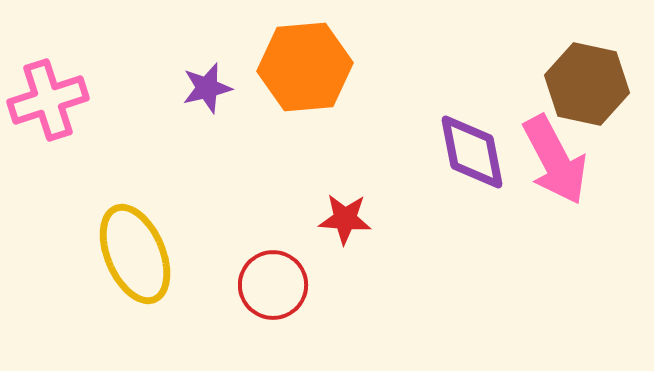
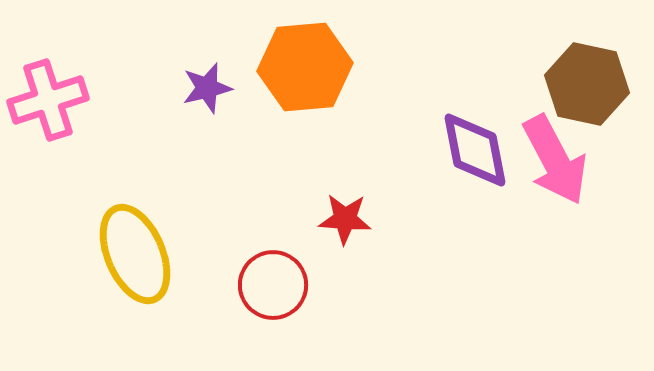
purple diamond: moved 3 px right, 2 px up
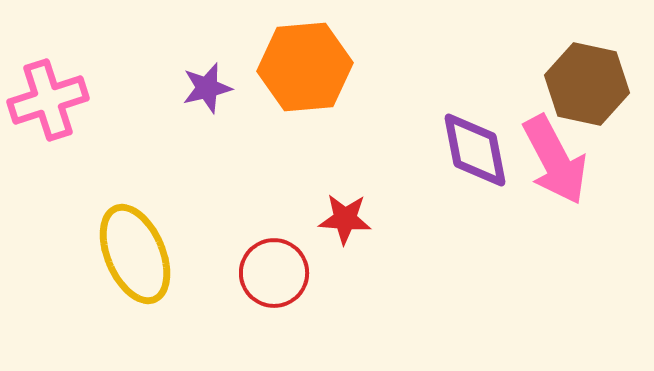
red circle: moved 1 px right, 12 px up
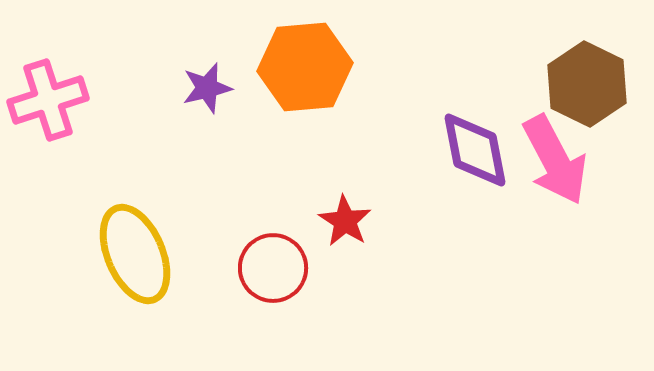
brown hexagon: rotated 14 degrees clockwise
red star: moved 2 px down; rotated 28 degrees clockwise
red circle: moved 1 px left, 5 px up
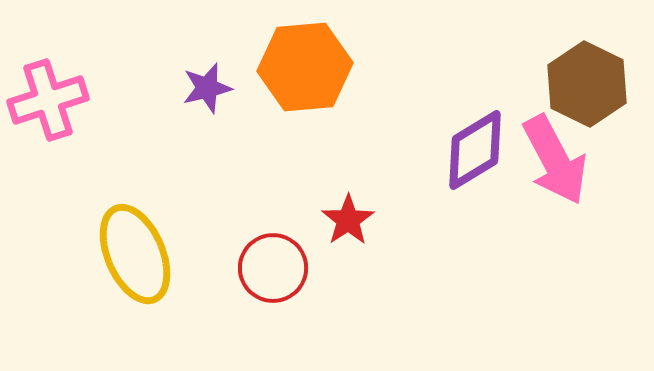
purple diamond: rotated 70 degrees clockwise
red star: moved 3 px right, 1 px up; rotated 6 degrees clockwise
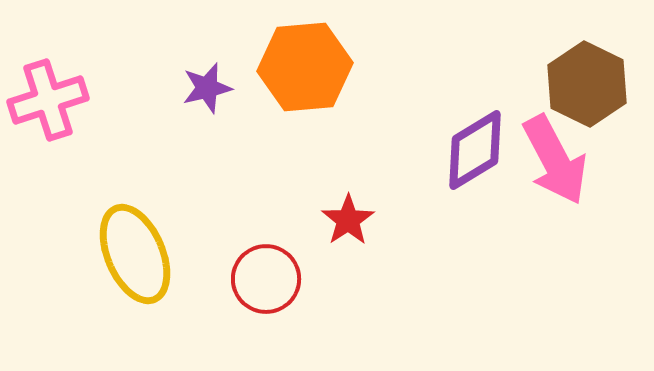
red circle: moved 7 px left, 11 px down
